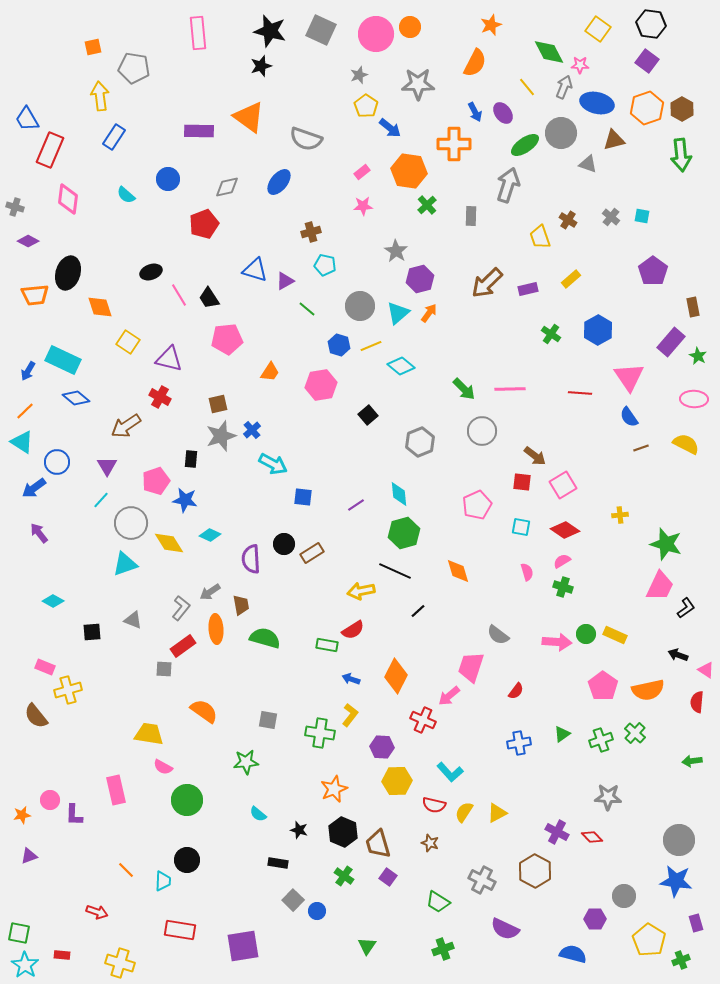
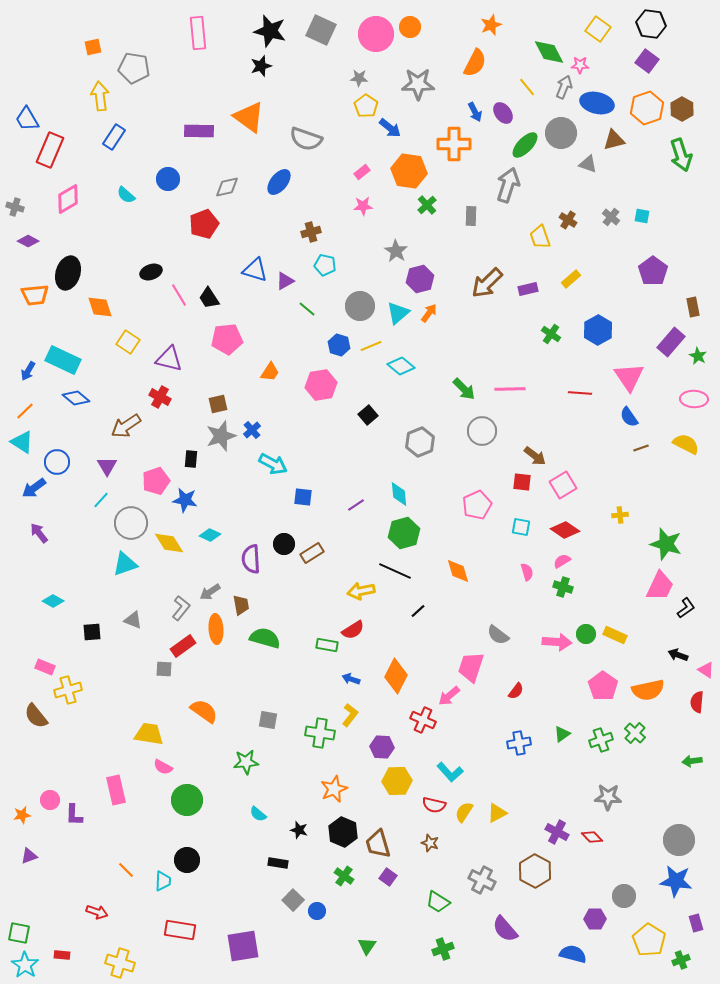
gray star at (359, 75): moved 3 px down; rotated 24 degrees clockwise
green ellipse at (525, 145): rotated 12 degrees counterclockwise
green arrow at (681, 155): rotated 12 degrees counterclockwise
pink diamond at (68, 199): rotated 52 degrees clockwise
purple semicircle at (505, 929): rotated 24 degrees clockwise
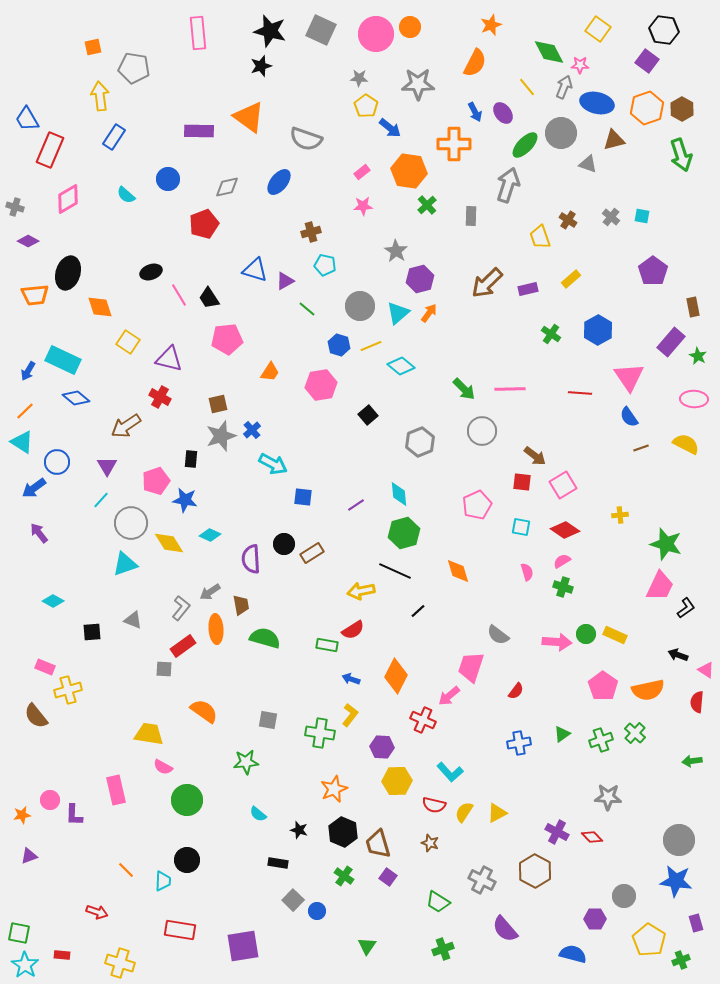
black hexagon at (651, 24): moved 13 px right, 6 px down
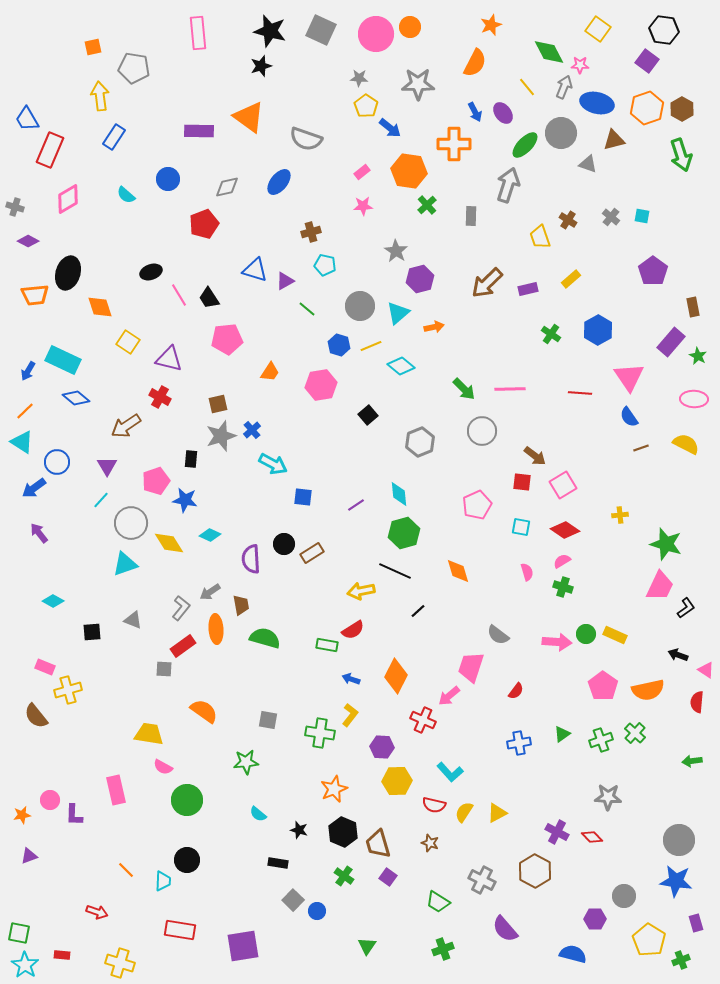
orange arrow at (429, 313): moved 5 px right, 14 px down; rotated 42 degrees clockwise
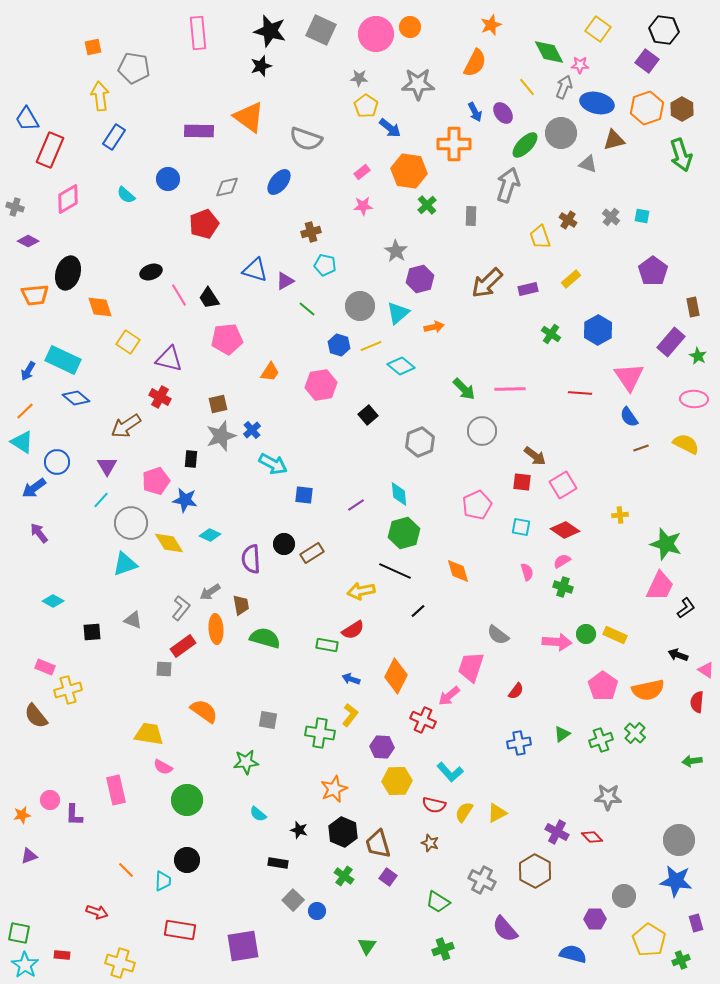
blue square at (303, 497): moved 1 px right, 2 px up
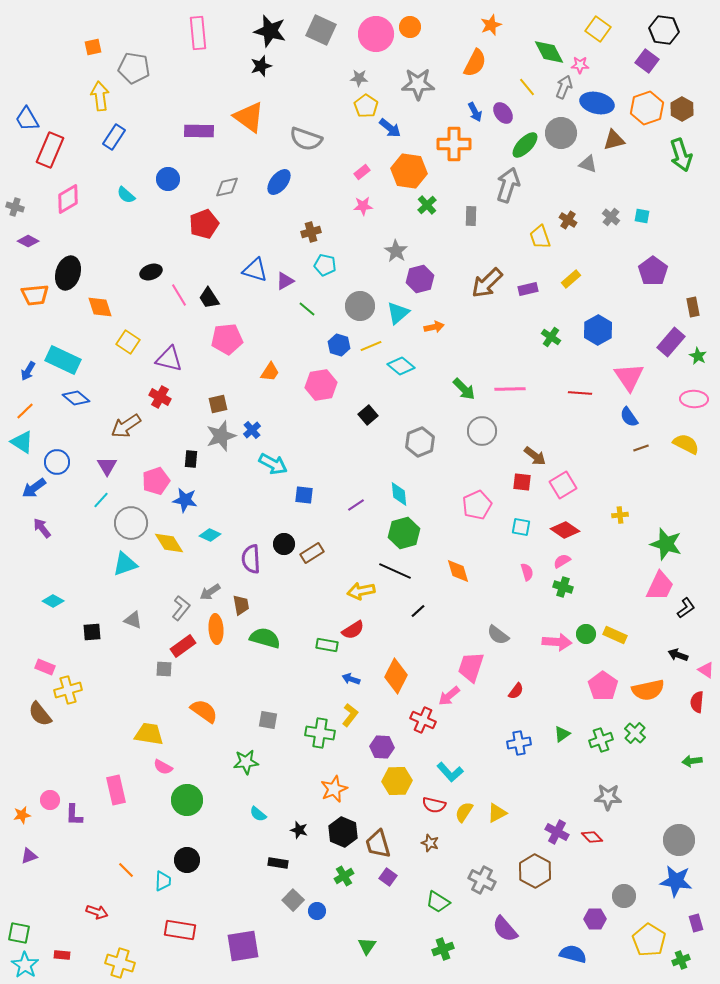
green cross at (551, 334): moved 3 px down
purple arrow at (39, 533): moved 3 px right, 5 px up
brown semicircle at (36, 716): moved 4 px right, 2 px up
green cross at (344, 876): rotated 24 degrees clockwise
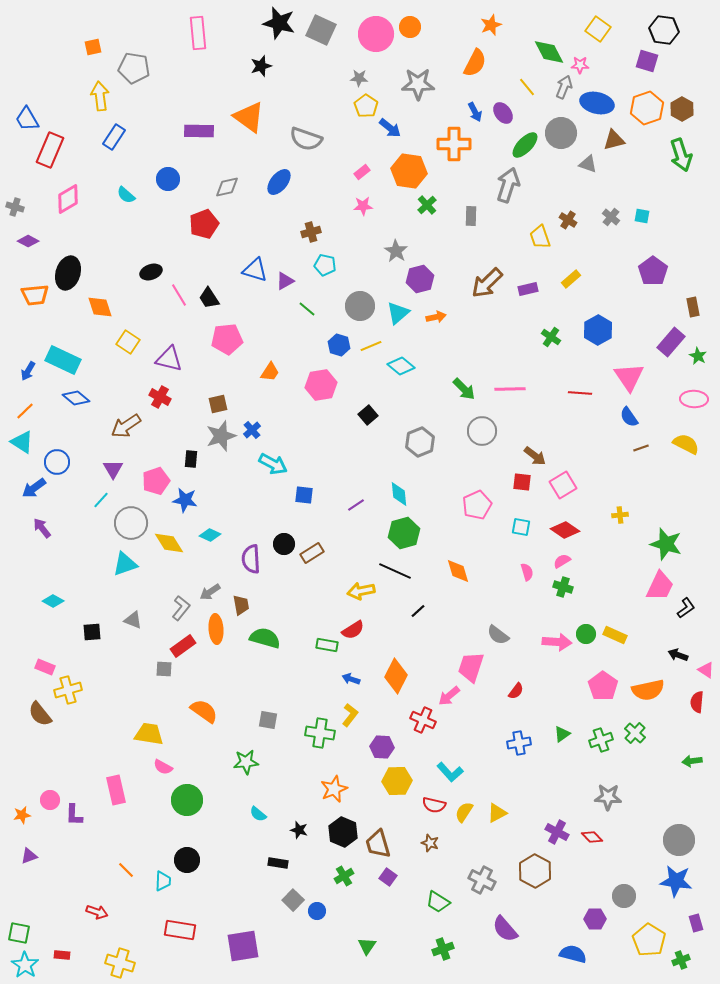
black star at (270, 31): moved 9 px right, 8 px up
purple square at (647, 61): rotated 20 degrees counterclockwise
orange arrow at (434, 327): moved 2 px right, 10 px up
purple triangle at (107, 466): moved 6 px right, 3 px down
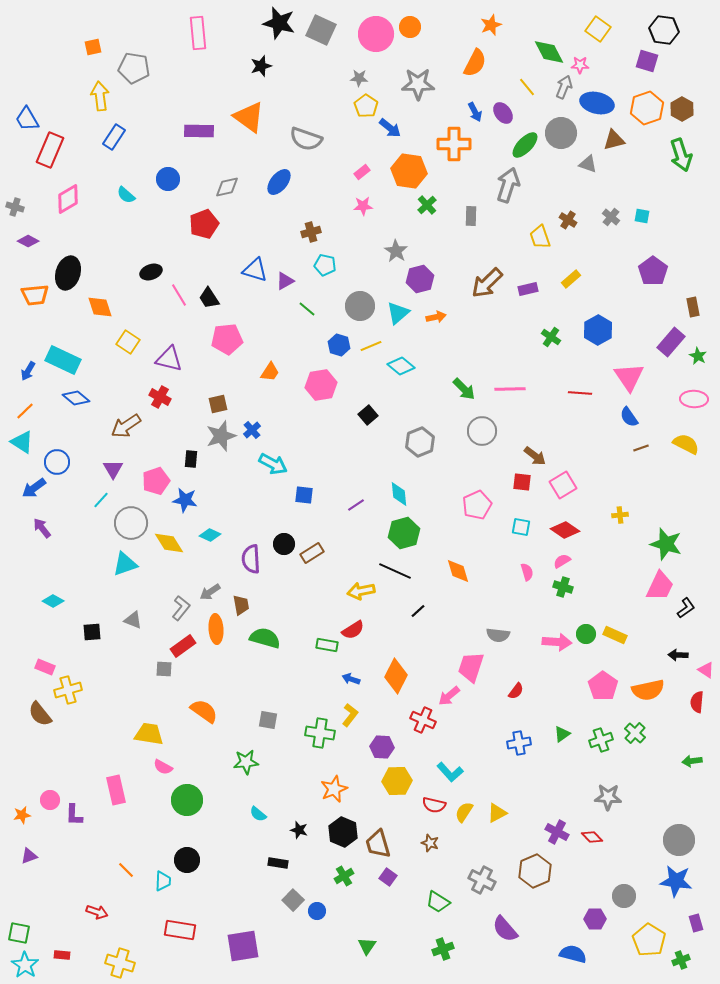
gray semicircle at (498, 635): rotated 30 degrees counterclockwise
black arrow at (678, 655): rotated 18 degrees counterclockwise
brown hexagon at (535, 871): rotated 8 degrees clockwise
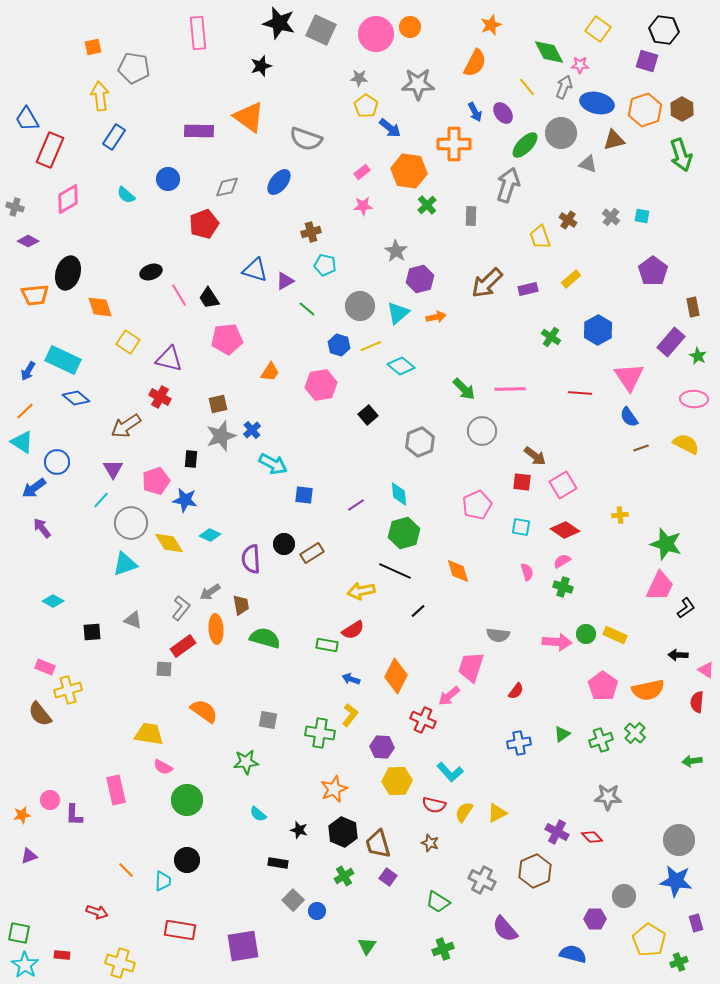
orange hexagon at (647, 108): moved 2 px left, 2 px down
green cross at (681, 960): moved 2 px left, 2 px down
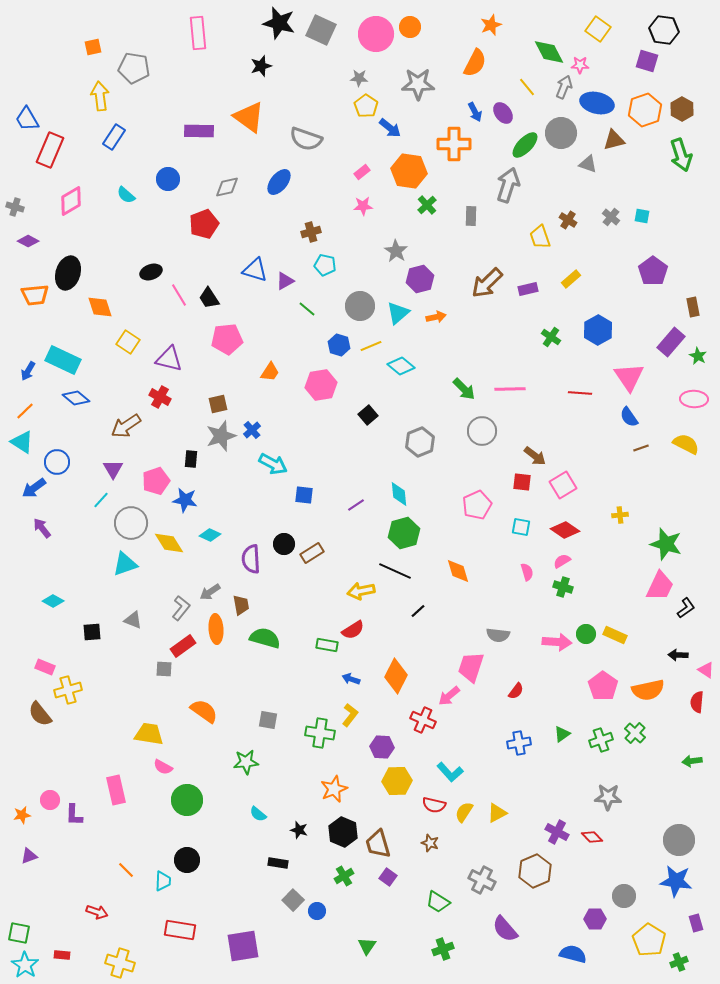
pink diamond at (68, 199): moved 3 px right, 2 px down
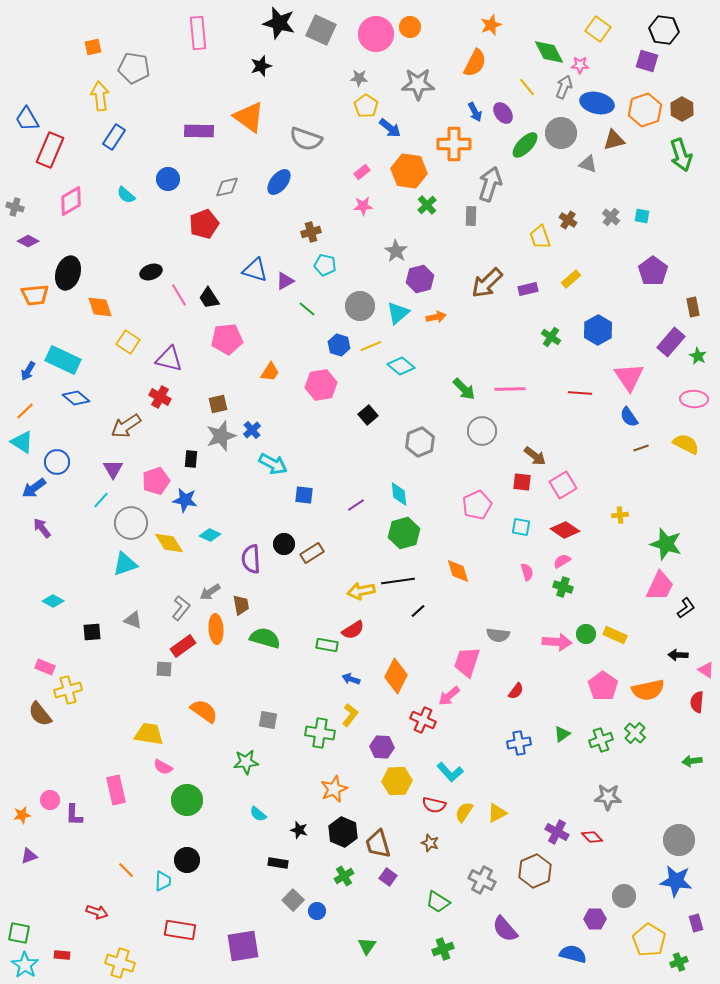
gray arrow at (508, 185): moved 18 px left, 1 px up
black line at (395, 571): moved 3 px right, 10 px down; rotated 32 degrees counterclockwise
pink trapezoid at (471, 667): moved 4 px left, 5 px up
